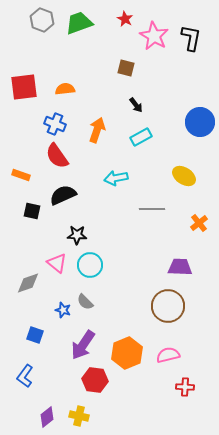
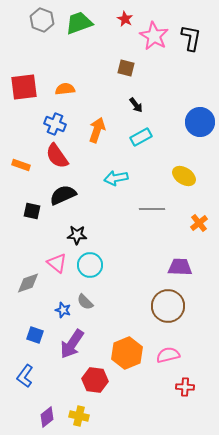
orange rectangle: moved 10 px up
purple arrow: moved 11 px left, 1 px up
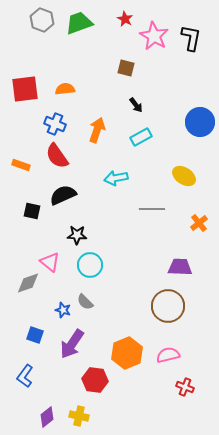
red square: moved 1 px right, 2 px down
pink triangle: moved 7 px left, 1 px up
red cross: rotated 18 degrees clockwise
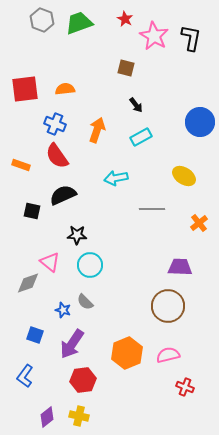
red hexagon: moved 12 px left; rotated 15 degrees counterclockwise
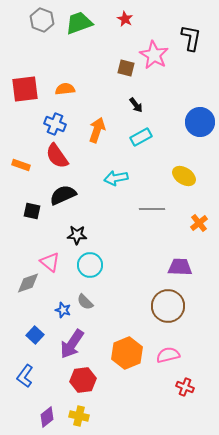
pink star: moved 19 px down
blue square: rotated 24 degrees clockwise
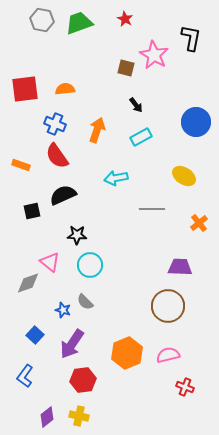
gray hexagon: rotated 10 degrees counterclockwise
blue circle: moved 4 px left
black square: rotated 24 degrees counterclockwise
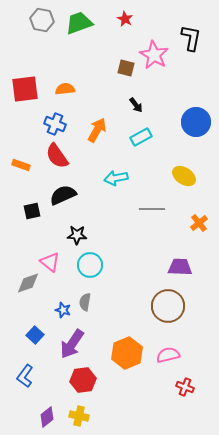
orange arrow: rotated 10 degrees clockwise
gray semicircle: rotated 54 degrees clockwise
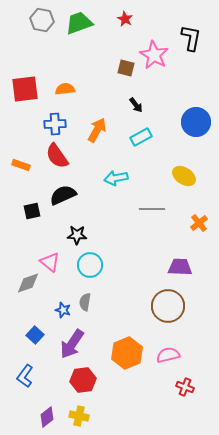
blue cross: rotated 25 degrees counterclockwise
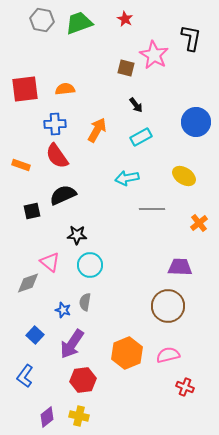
cyan arrow: moved 11 px right
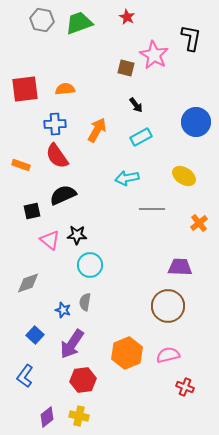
red star: moved 2 px right, 2 px up
pink triangle: moved 22 px up
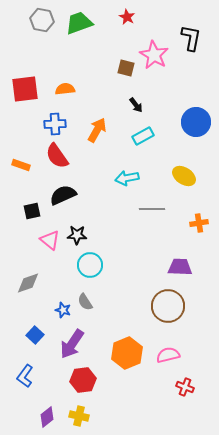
cyan rectangle: moved 2 px right, 1 px up
orange cross: rotated 30 degrees clockwise
gray semicircle: rotated 42 degrees counterclockwise
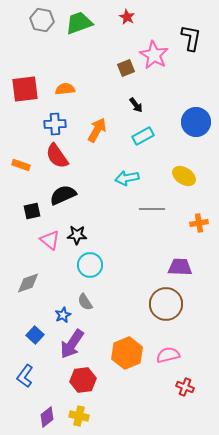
brown square: rotated 36 degrees counterclockwise
brown circle: moved 2 px left, 2 px up
blue star: moved 5 px down; rotated 28 degrees clockwise
